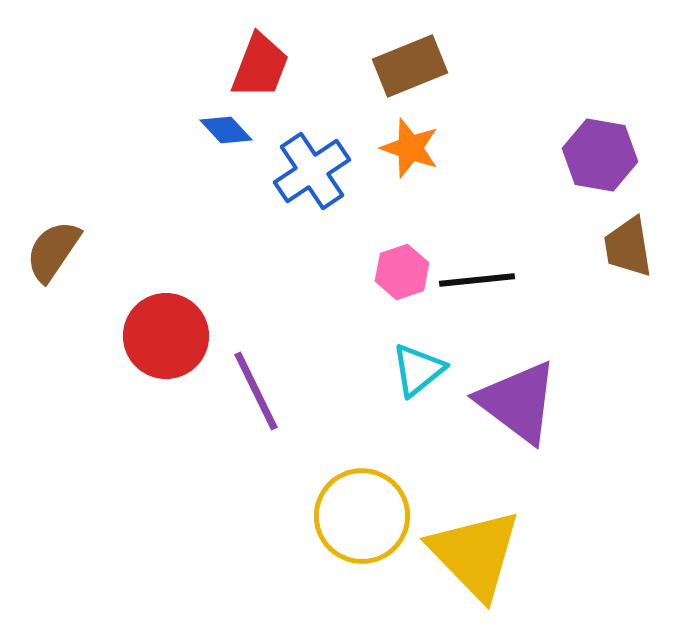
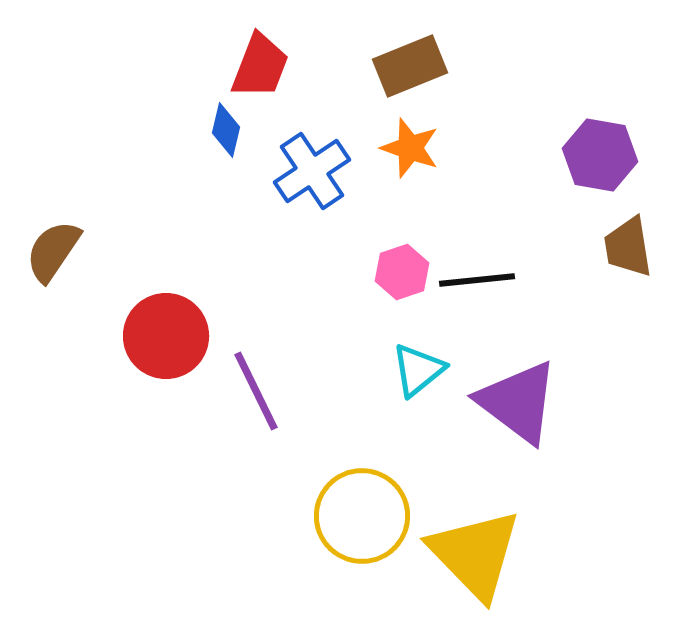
blue diamond: rotated 56 degrees clockwise
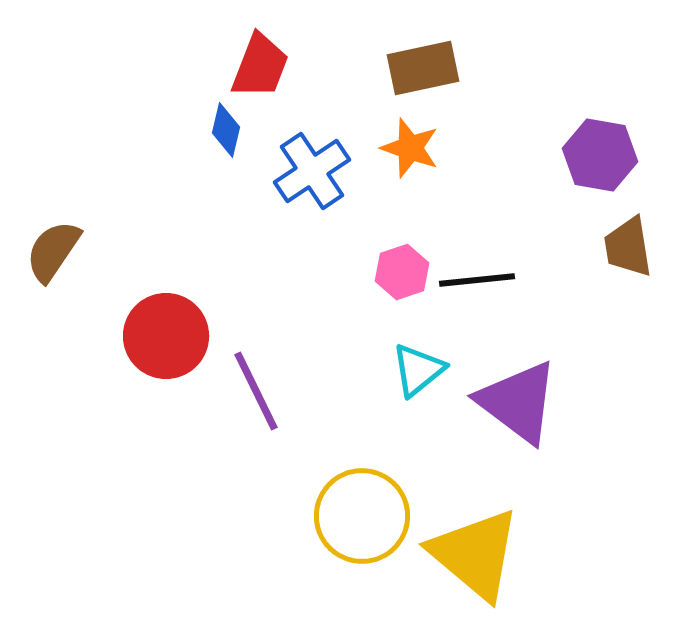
brown rectangle: moved 13 px right, 2 px down; rotated 10 degrees clockwise
yellow triangle: rotated 6 degrees counterclockwise
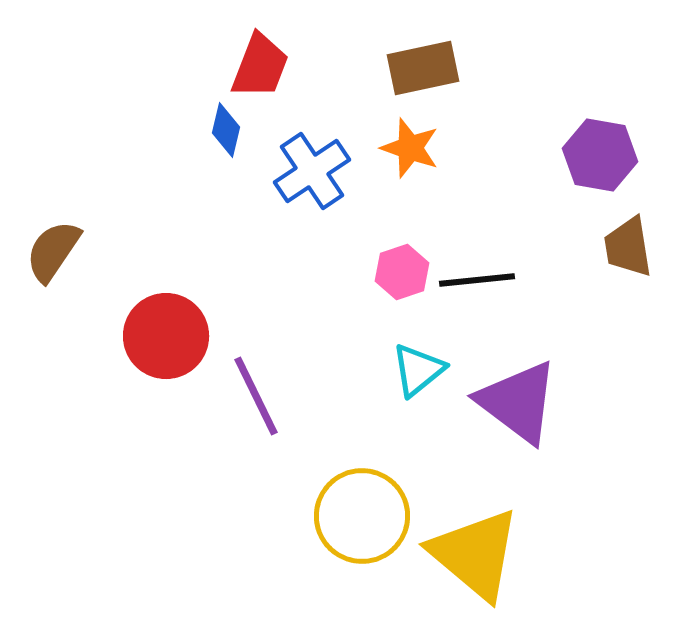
purple line: moved 5 px down
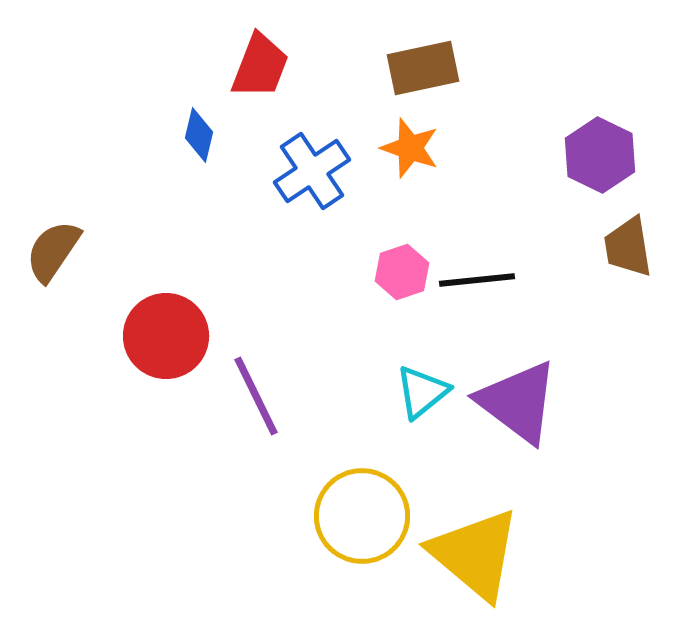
blue diamond: moved 27 px left, 5 px down
purple hexagon: rotated 16 degrees clockwise
cyan triangle: moved 4 px right, 22 px down
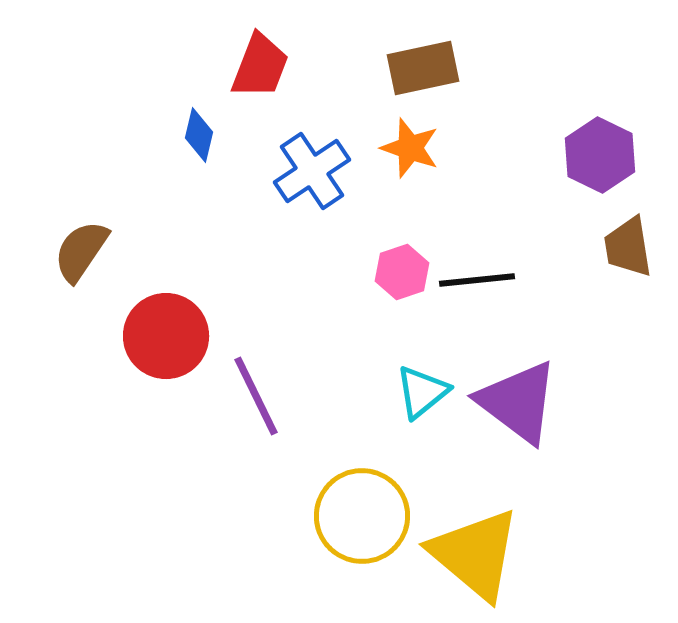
brown semicircle: moved 28 px right
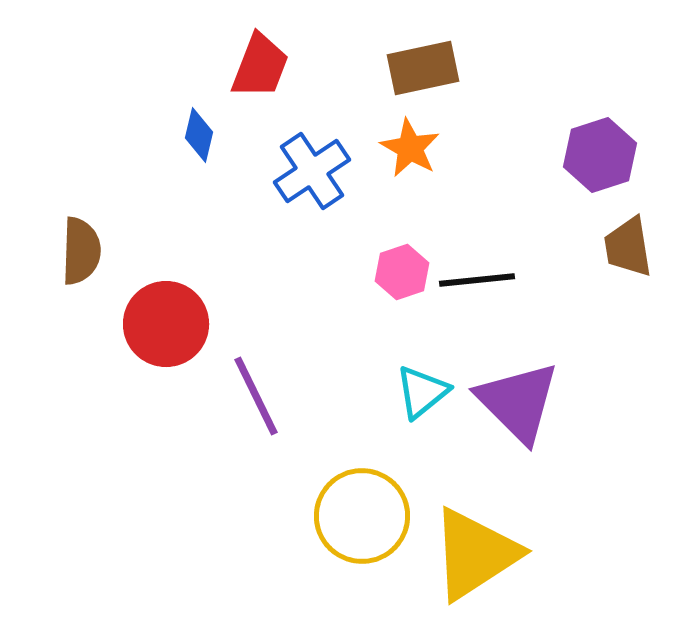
orange star: rotated 10 degrees clockwise
purple hexagon: rotated 16 degrees clockwise
brown semicircle: rotated 148 degrees clockwise
red circle: moved 12 px up
purple triangle: rotated 8 degrees clockwise
yellow triangle: rotated 47 degrees clockwise
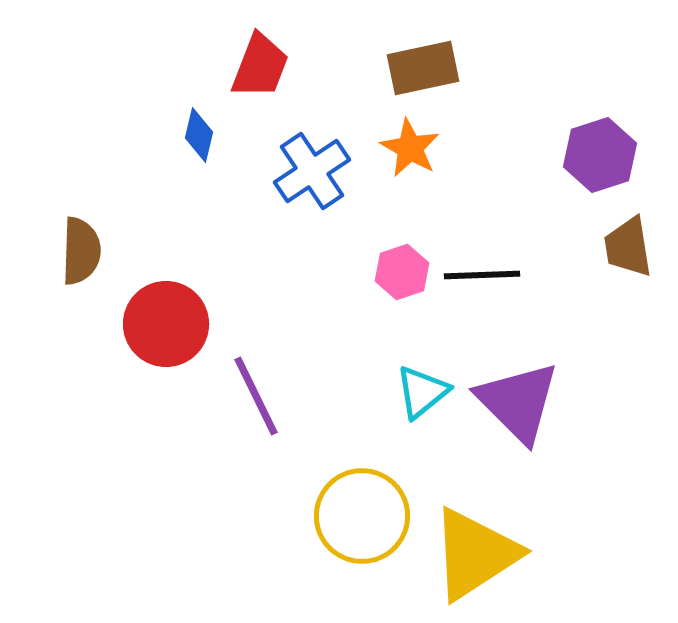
black line: moved 5 px right, 5 px up; rotated 4 degrees clockwise
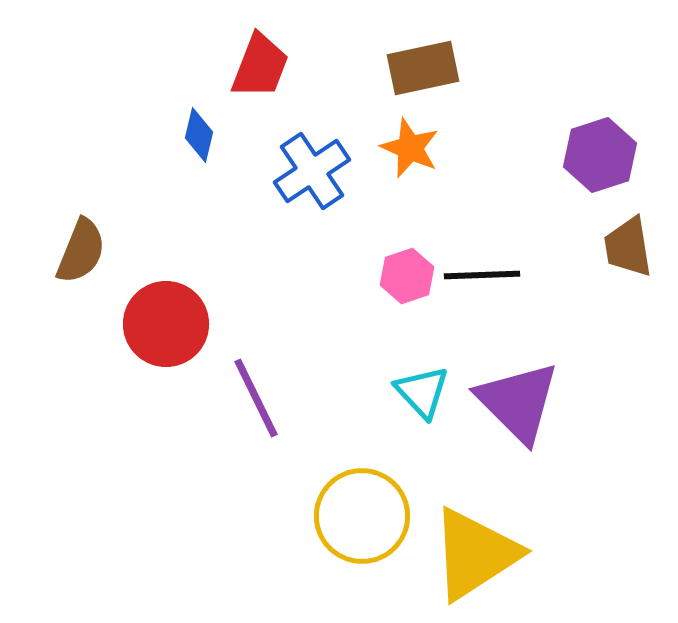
orange star: rotated 6 degrees counterclockwise
brown semicircle: rotated 20 degrees clockwise
pink hexagon: moved 5 px right, 4 px down
cyan triangle: rotated 34 degrees counterclockwise
purple line: moved 2 px down
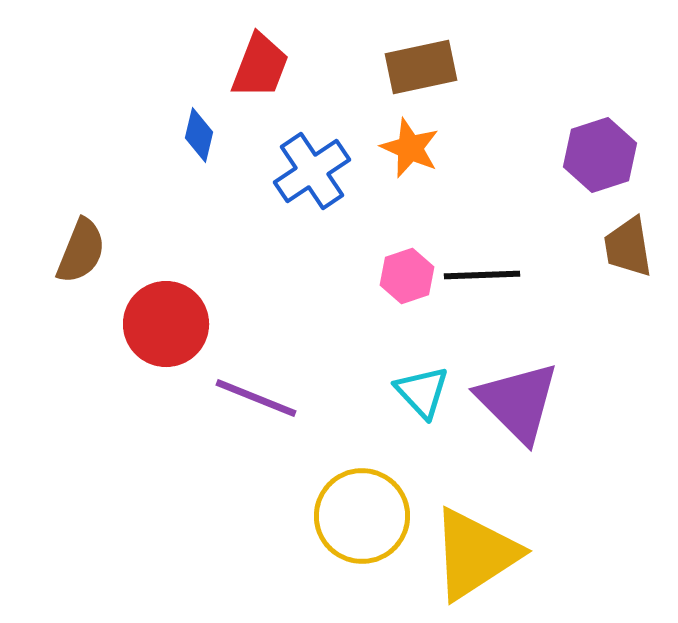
brown rectangle: moved 2 px left, 1 px up
purple line: rotated 42 degrees counterclockwise
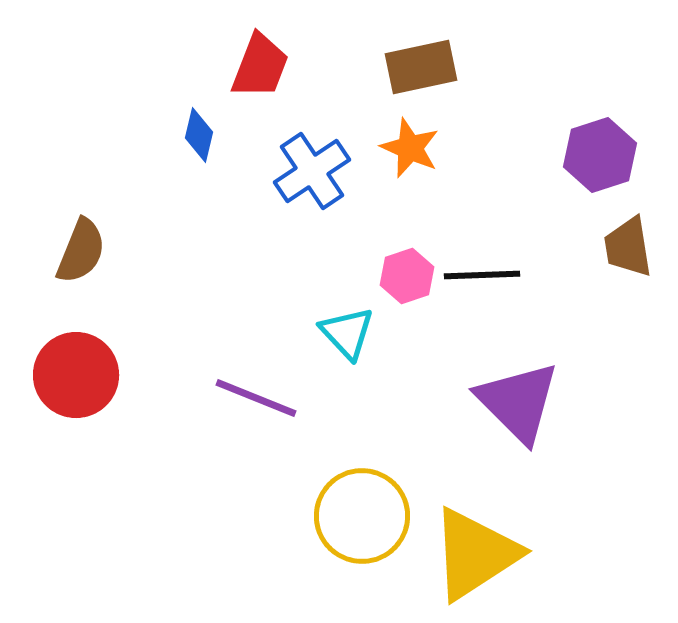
red circle: moved 90 px left, 51 px down
cyan triangle: moved 75 px left, 59 px up
